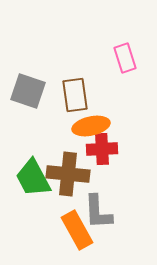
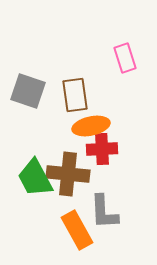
green trapezoid: moved 2 px right
gray L-shape: moved 6 px right
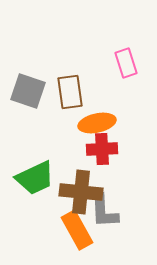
pink rectangle: moved 1 px right, 5 px down
brown rectangle: moved 5 px left, 3 px up
orange ellipse: moved 6 px right, 3 px up
brown cross: moved 13 px right, 18 px down
green trapezoid: rotated 87 degrees counterclockwise
gray L-shape: moved 1 px up
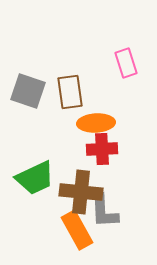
orange ellipse: moved 1 px left; rotated 9 degrees clockwise
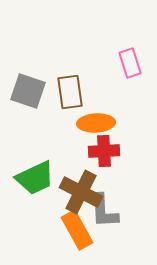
pink rectangle: moved 4 px right
red cross: moved 2 px right, 2 px down
brown cross: rotated 21 degrees clockwise
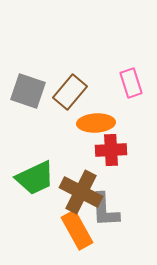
pink rectangle: moved 1 px right, 20 px down
brown rectangle: rotated 48 degrees clockwise
red cross: moved 7 px right, 1 px up
gray L-shape: moved 1 px right, 1 px up
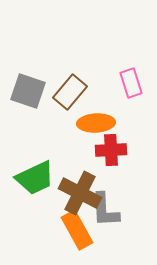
brown cross: moved 1 px left, 1 px down
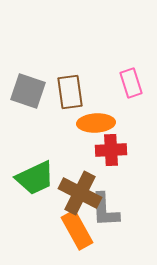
brown rectangle: rotated 48 degrees counterclockwise
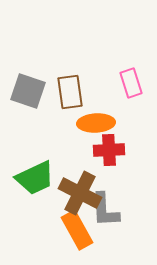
red cross: moved 2 px left
